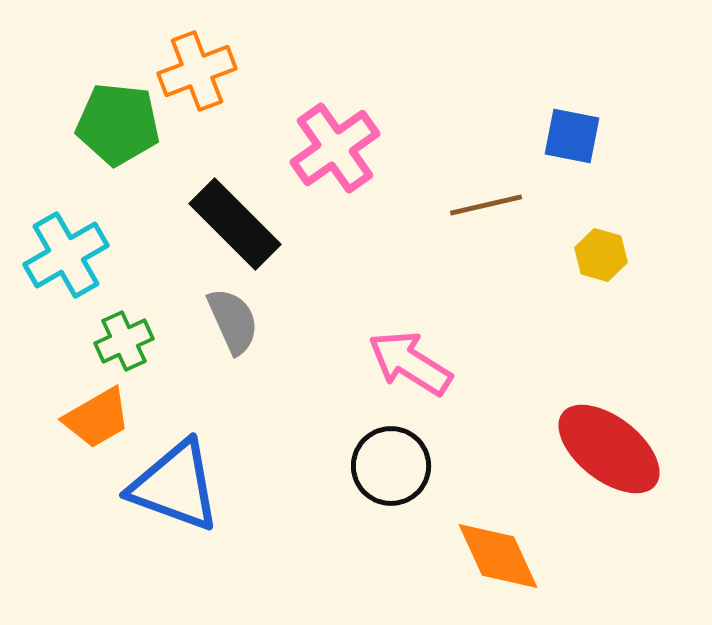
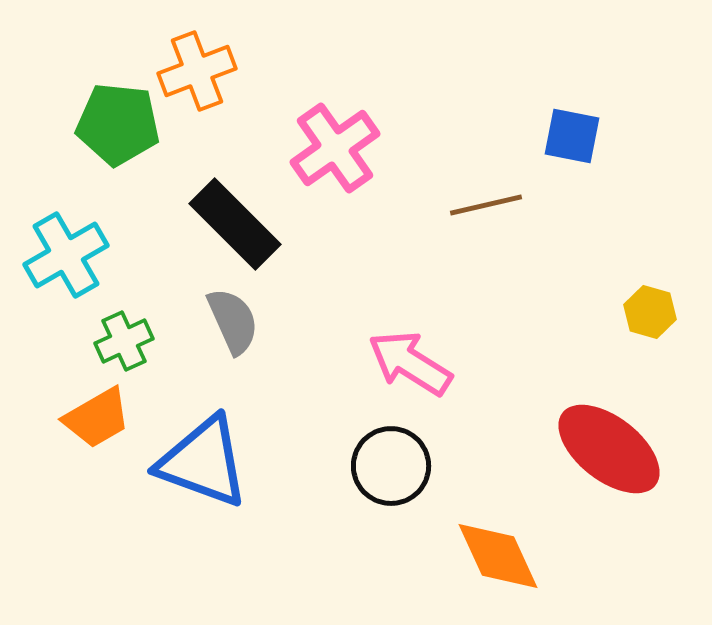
yellow hexagon: moved 49 px right, 57 px down
blue triangle: moved 28 px right, 24 px up
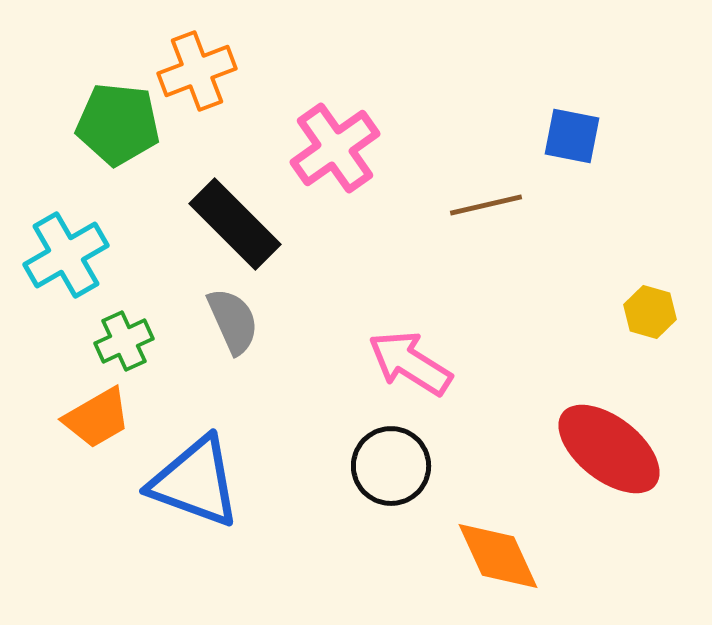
blue triangle: moved 8 px left, 20 px down
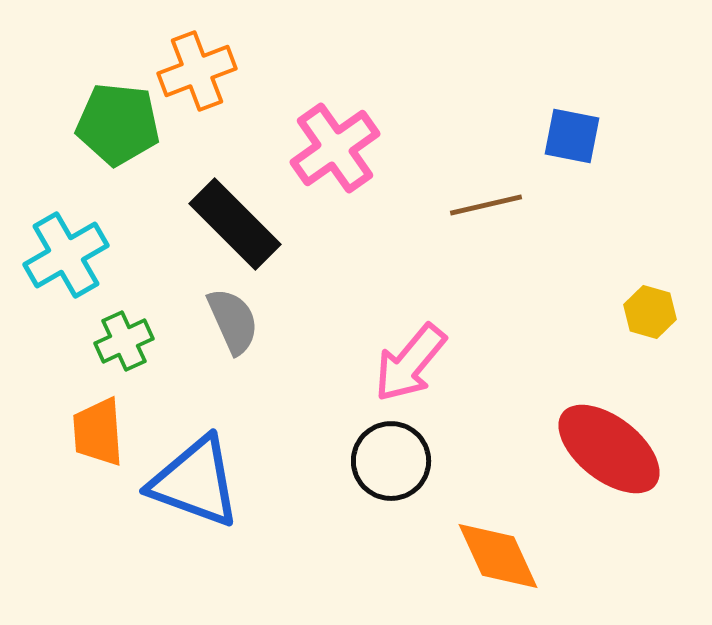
pink arrow: rotated 82 degrees counterclockwise
orange trapezoid: moved 1 px right, 14 px down; rotated 116 degrees clockwise
black circle: moved 5 px up
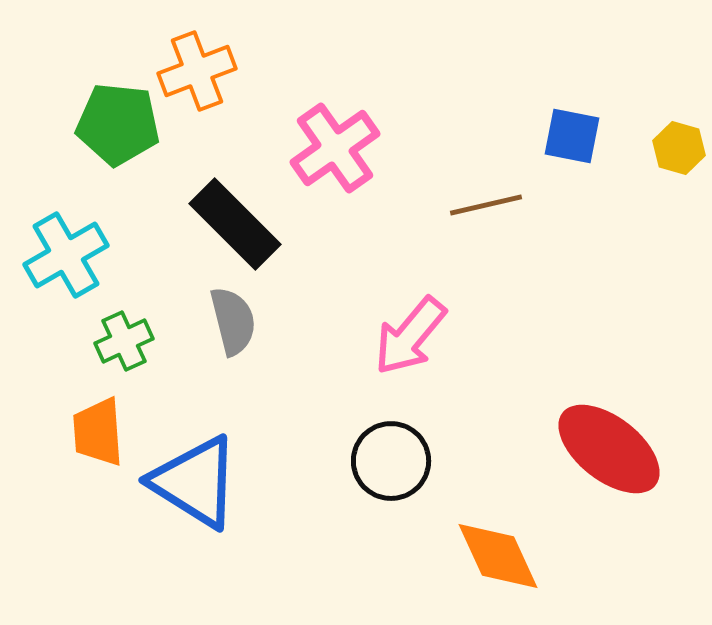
yellow hexagon: moved 29 px right, 164 px up
gray semicircle: rotated 10 degrees clockwise
pink arrow: moved 27 px up
blue triangle: rotated 12 degrees clockwise
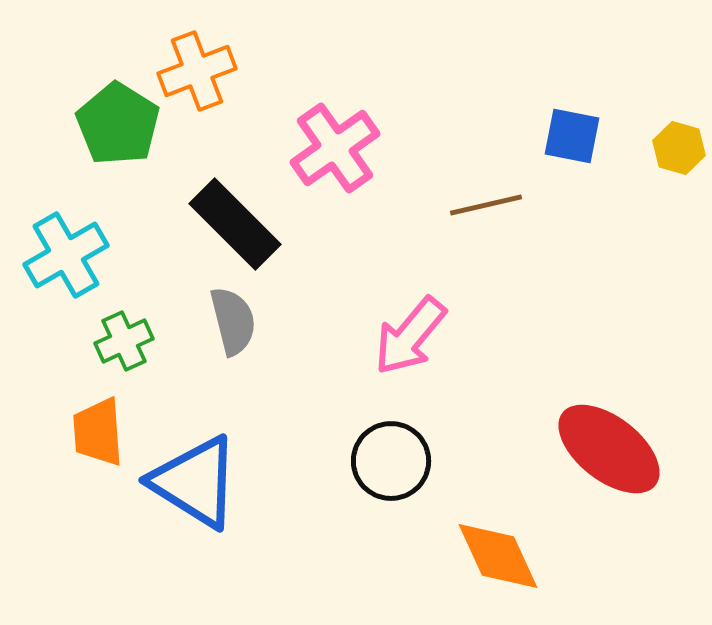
green pentagon: rotated 26 degrees clockwise
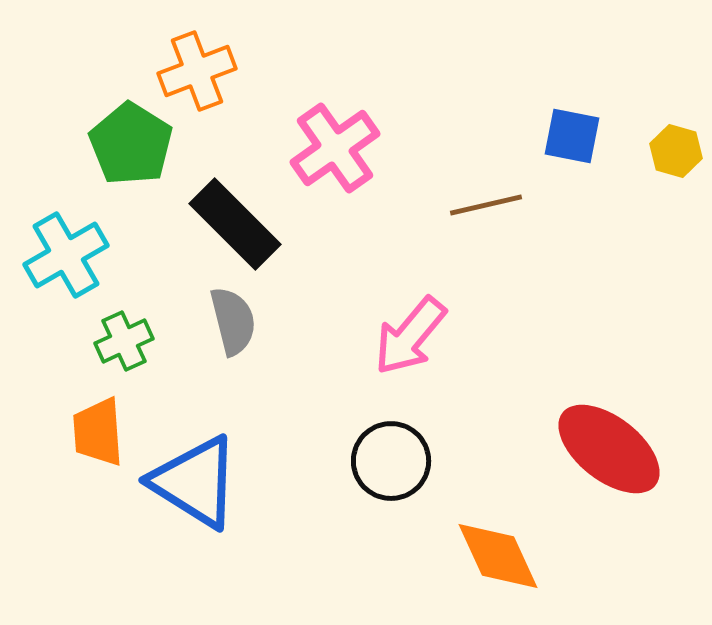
green pentagon: moved 13 px right, 20 px down
yellow hexagon: moved 3 px left, 3 px down
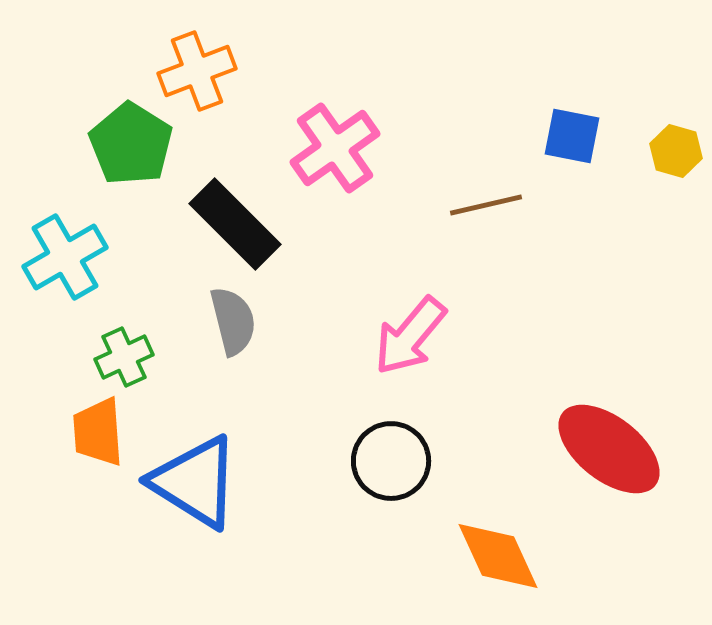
cyan cross: moved 1 px left, 2 px down
green cross: moved 16 px down
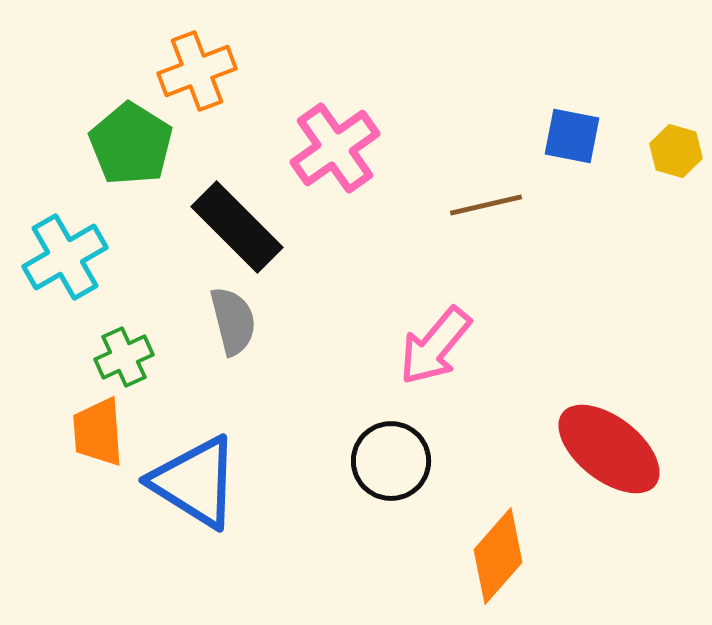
black rectangle: moved 2 px right, 3 px down
pink arrow: moved 25 px right, 10 px down
orange diamond: rotated 66 degrees clockwise
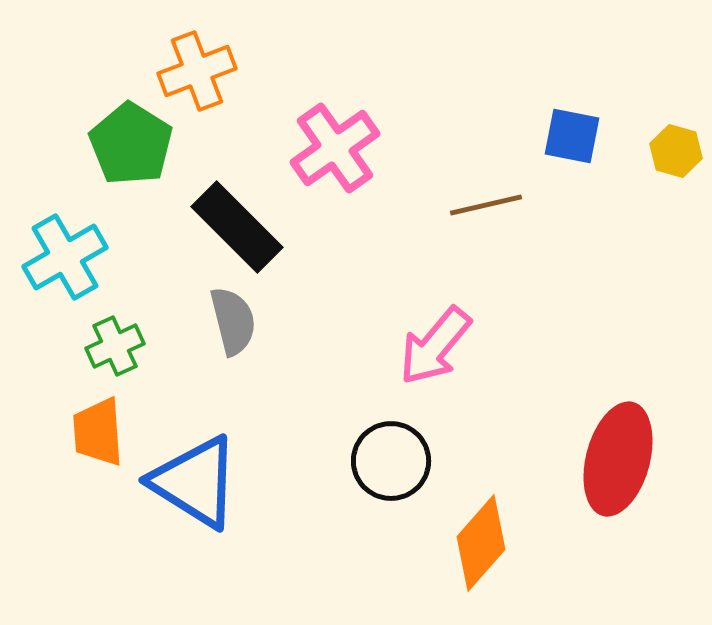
green cross: moved 9 px left, 11 px up
red ellipse: moved 9 px right, 10 px down; rotated 67 degrees clockwise
orange diamond: moved 17 px left, 13 px up
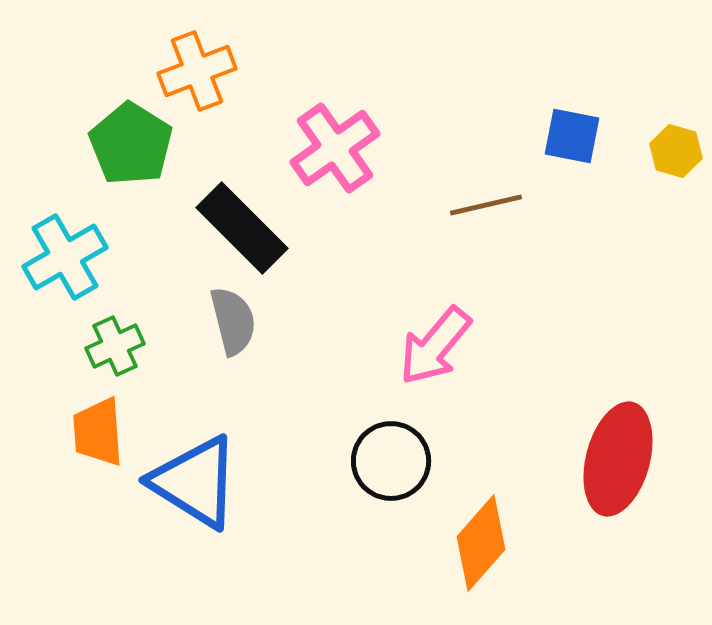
black rectangle: moved 5 px right, 1 px down
